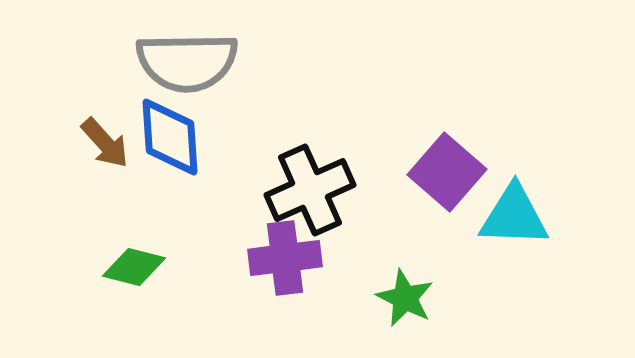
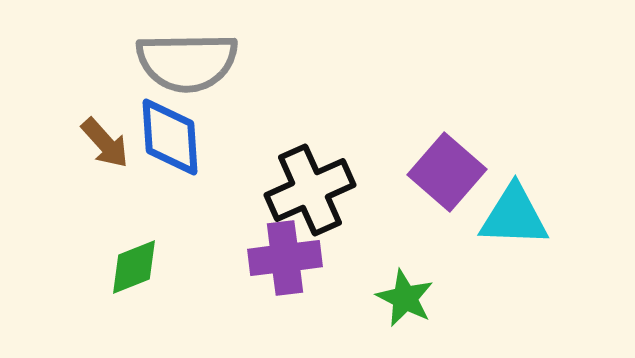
green diamond: rotated 36 degrees counterclockwise
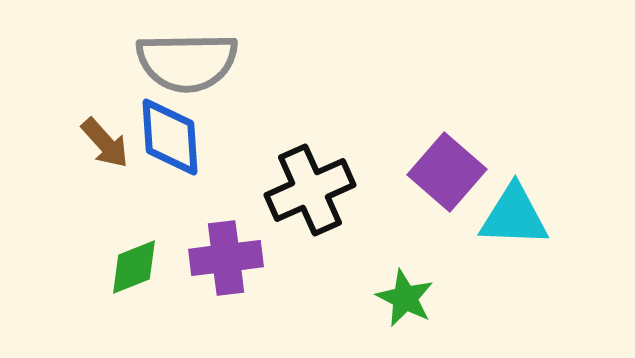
purple cross: moved 59 px left
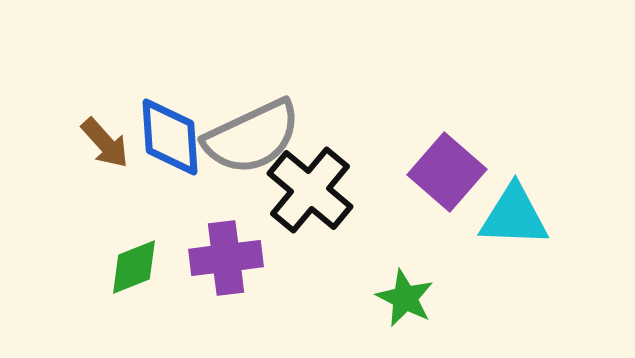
gray semicircle: moved 65 px right, 75 px down; rotated 24 degrees counterclockwise
black cross: rotated 26 degrees counterclockwise
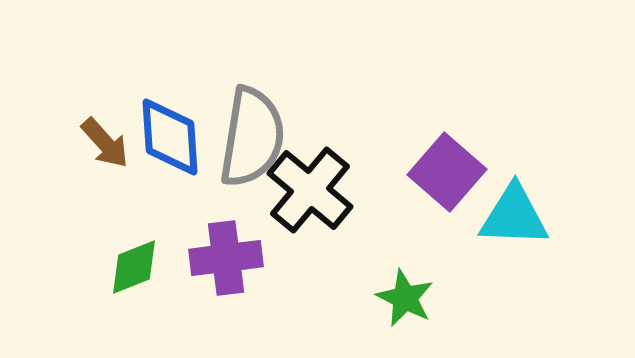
gray semicircle: rotated 56 degrees counterclockwise
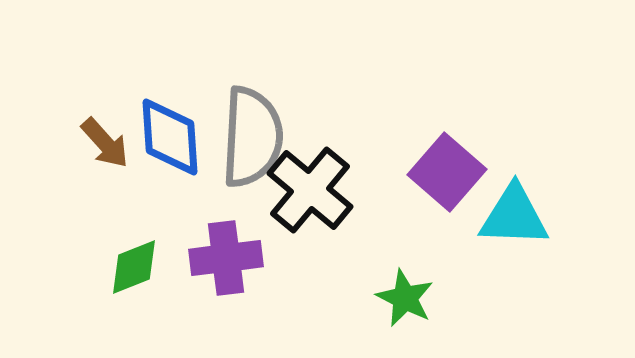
gray semicircle: rotated 6 degrees counterclockwise
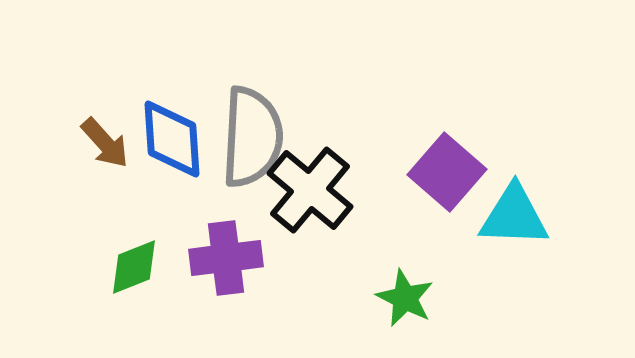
blue diamond: moved 2 px right, 2 px down
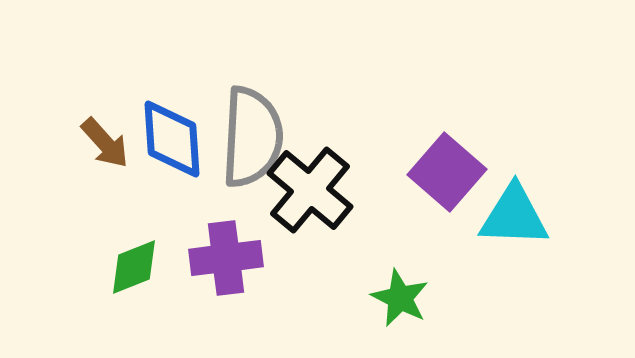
green star: moved 5 px left
